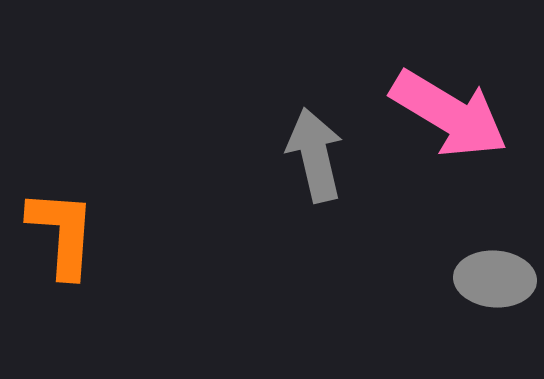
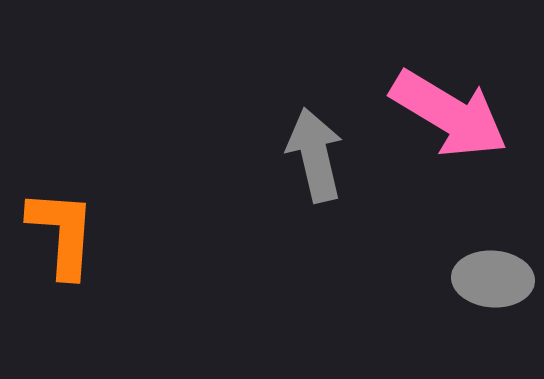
gray ellipse: moved 2 px left
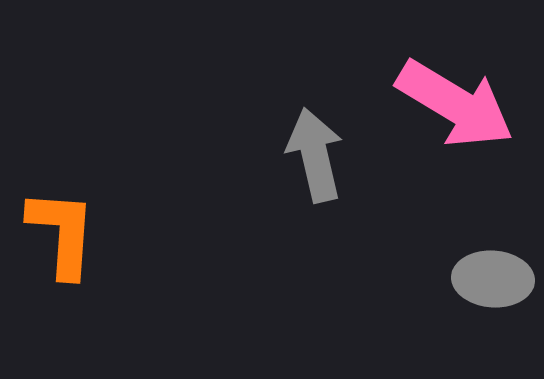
pink arrow: moved 6 px right, 10 px up
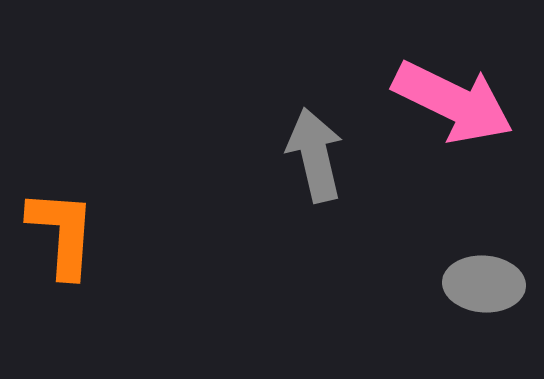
pink arrow: moved 2 px left, 2 px up; rotated 5 degrees counterclockwise
gray ellipse: moved 9 px left, 5 px down
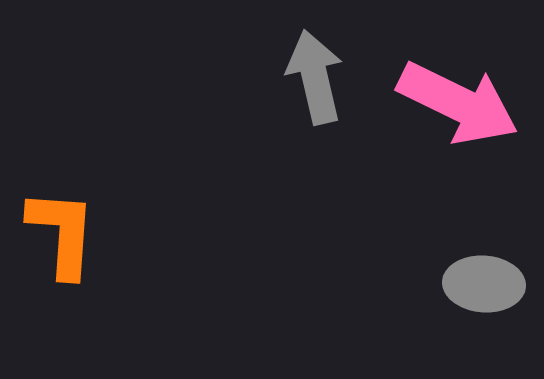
pink arrow: moved 5 px right, 1 px down
gray arrow: moved 78 px up
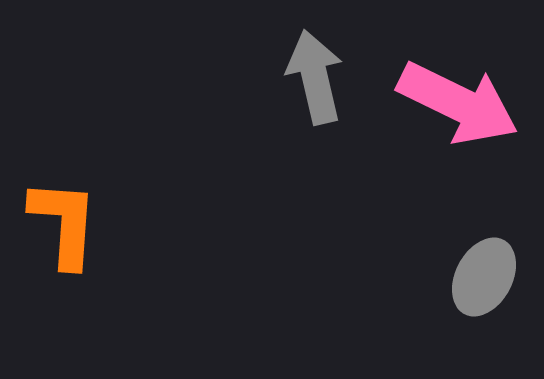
orange L-shape: moved 2 px right, 10 px up
gray ellipse: moved 7 px up; rotated 66 degrees counterclockwise
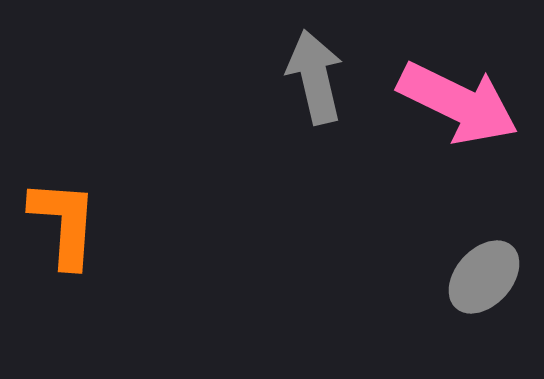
gray ellipse: rotated 14 degrees clockwise
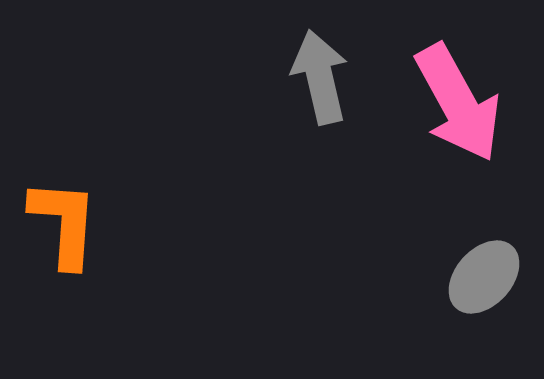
gray arrow: moved 5 px right
pink arrow: rotated 35 degrees clockwise
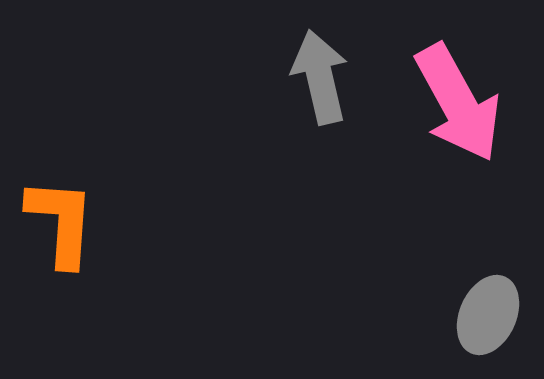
orange L-shape: moved 3 px left, 1 px up
gray ellipse: moved 4 px right, 38 px down; rotated 18 degrees counterclockwise
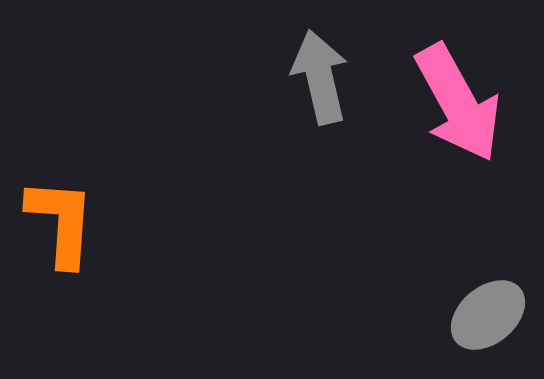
gray ellipse: rotated 26 degrees clockwise
